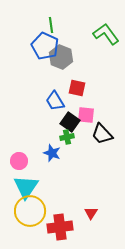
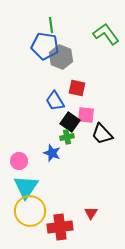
blue pentagon: rotated 16 degrees counterclockwise
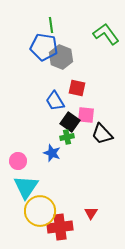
blue pentagon: moved 1 px left, 1 px down
pink circle: moved 1 px left
yellow circle: moved 10 px right
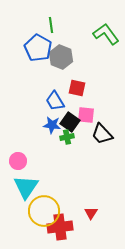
blue pentagon: moved 6 px left, 1 px down; rotated 20 degrees clockwise
blue star: moved 28 px up; rotated 12 degrees counterclockwise
yellow circle: moved 4 px right
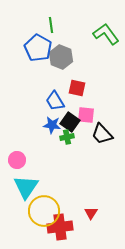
pink circle: moved 1 px left, 1 px up
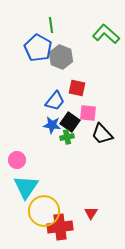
green L-shape: rotated 12 degrees counterclockwise
blue trapezoid: rotated 110 degrees counterclockwise
pink square: moved 2 px right, 2 px up
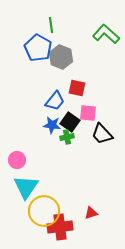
red triangle: rotated 40 degrees clockwise
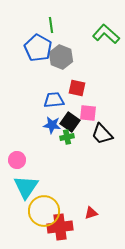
blue trapezoid: moved 1 px left, 1 px up; rotated 135 degrees counterclockwise
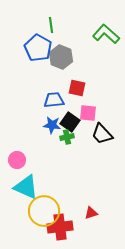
cyan triangle: rotated 40 degrees counterclockwise
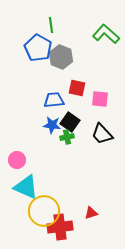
pink square: moved 12 px right, 14 px up
